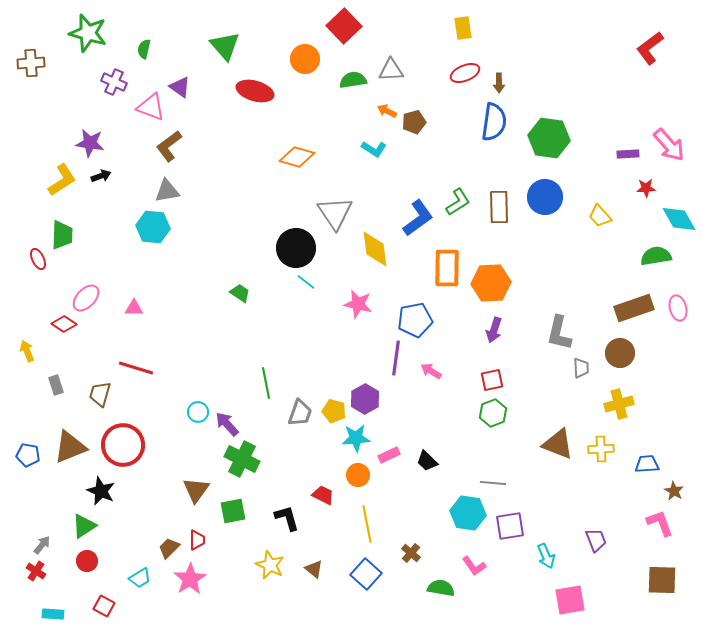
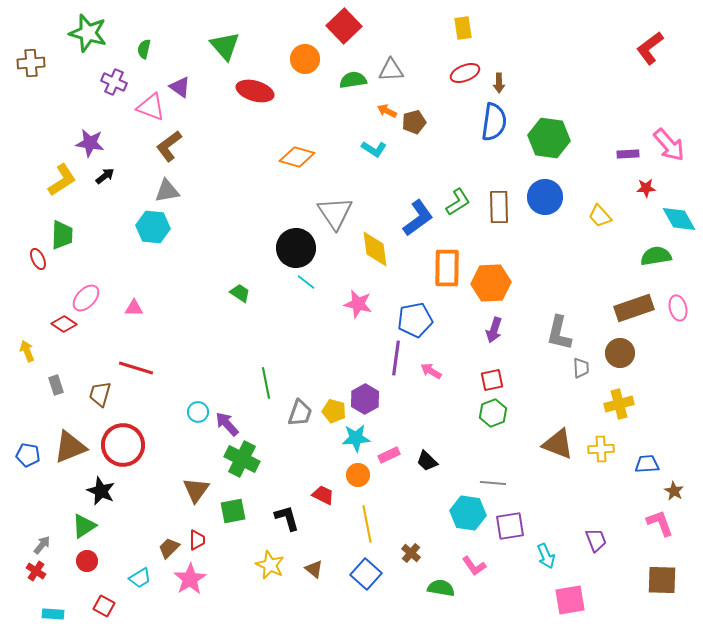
black arrow at (101, 176): moved 4 px right; rotated 18 degrees counterclockwise
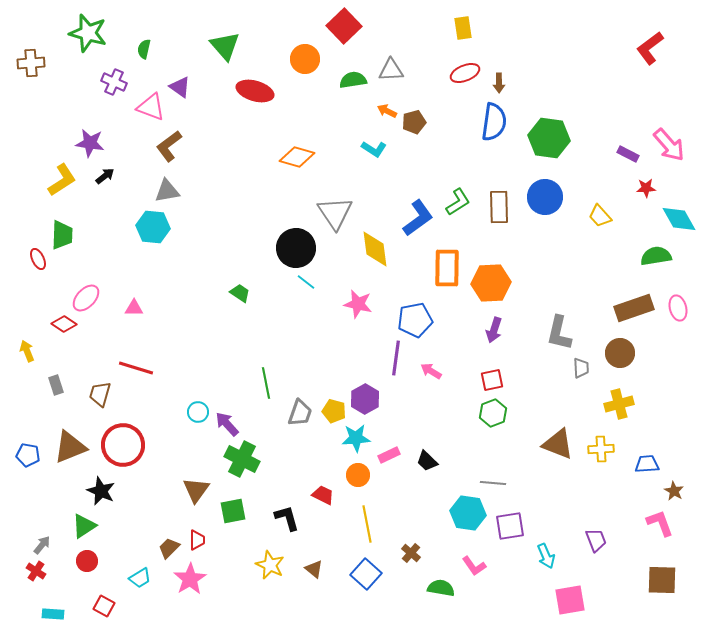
purple rectangle at (628, 154): rotated 30 degrees clockwise
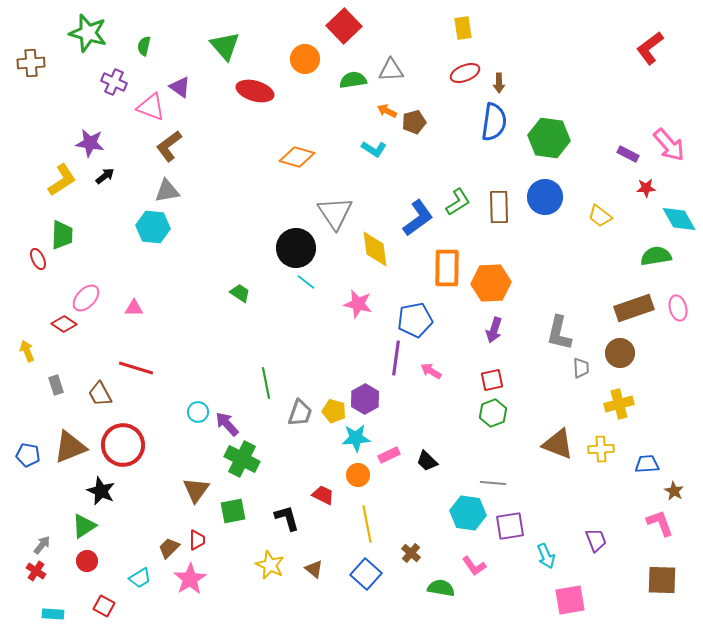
green semicircle at (144, 49): moved 3 px up
yellow trapezoid at (600, 216): rotated 10 degrees counterclockwise
brown trapezoid at (100, 394): rotated 44 degrees counterclockwise
